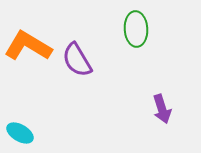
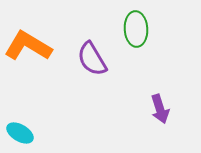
purple semicircle: moved 15 px right, 1 px up
purple arrow: moved 2 px left
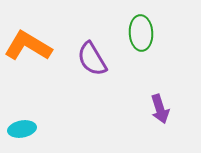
green ellipse: moved 5 px right, 4 px down
cyan ellipse: moved 2 px right, 4 px up; rotated 40 degrees counterclockwise
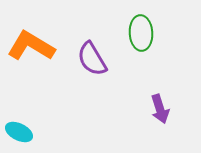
orange L-shape: moved 3 px right
cyan ellipse: moved 3 px left, 3 px down; rotated 36 degrees clockwise
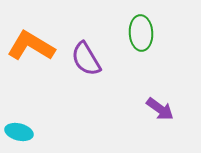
purple semicircle: moved 6 px left
purple arrow: rotated 36 degrees counterclockwise
cyan ellipse: rotated 12 degrees counterclockwise
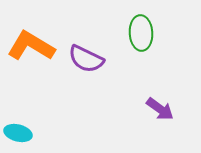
purple semicircle: rotated 33 degrees counterclockwise
cyan ellipse: moved 1 px left, 1 px down
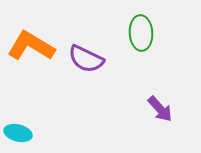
purple arrow: rotated 12 degrees clockwise
